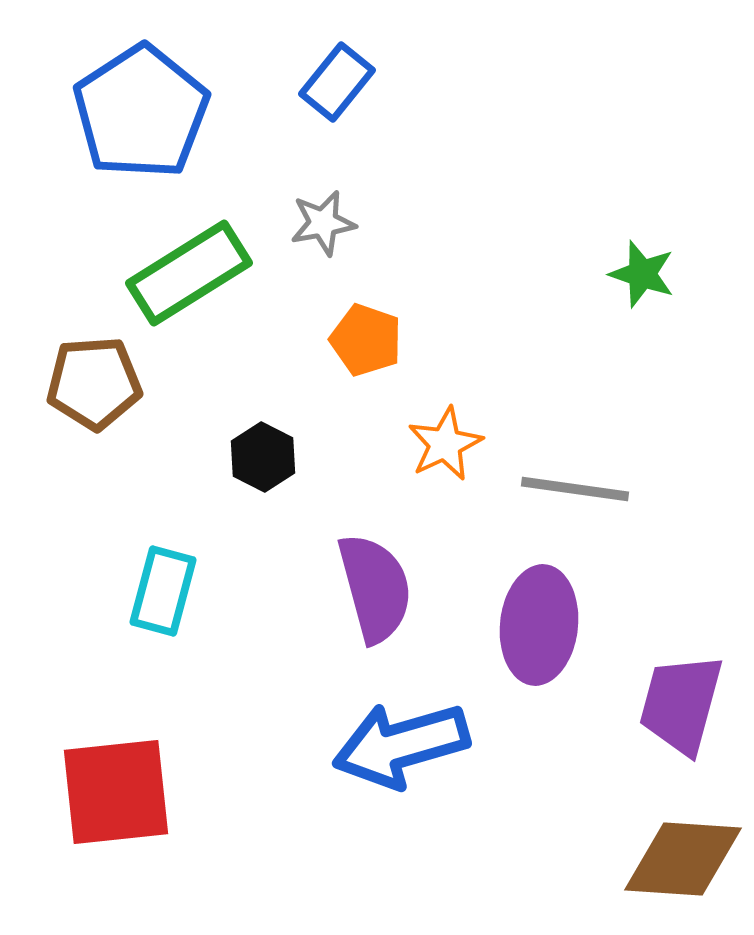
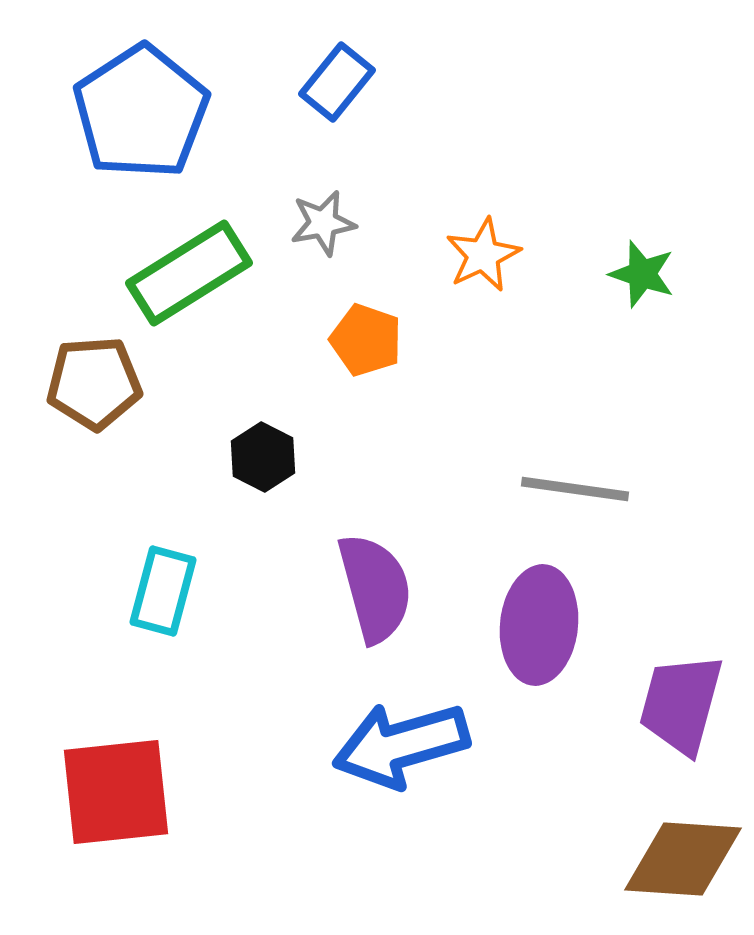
orange star: moved 38 px right, 189 px up
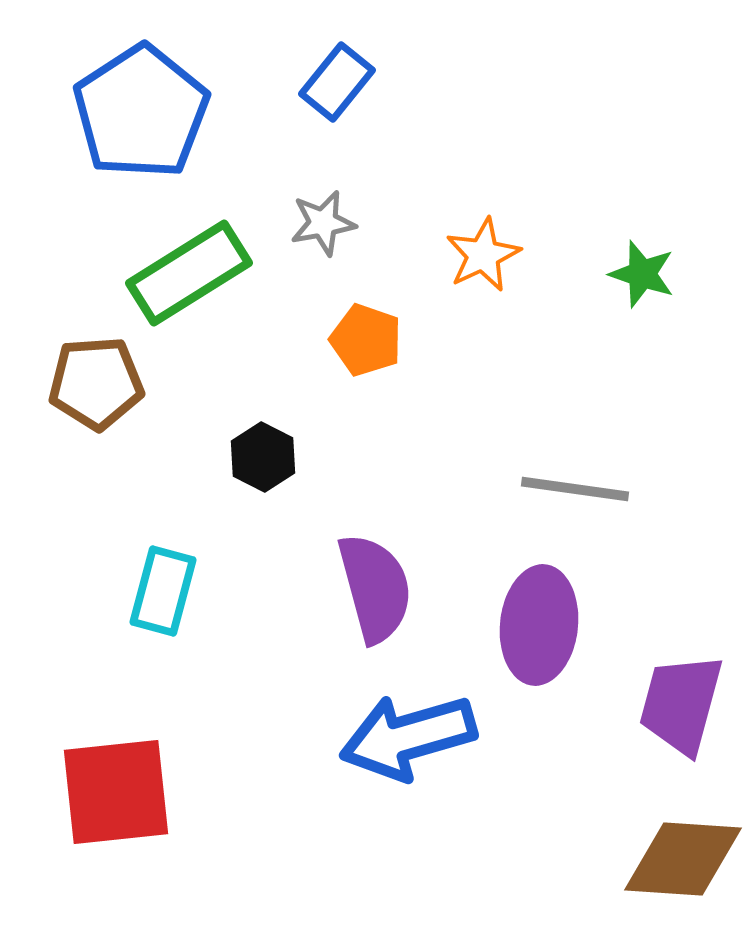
brown pentagon: moved 2 px right
blue arrow: moved 7 px right, 8 px up
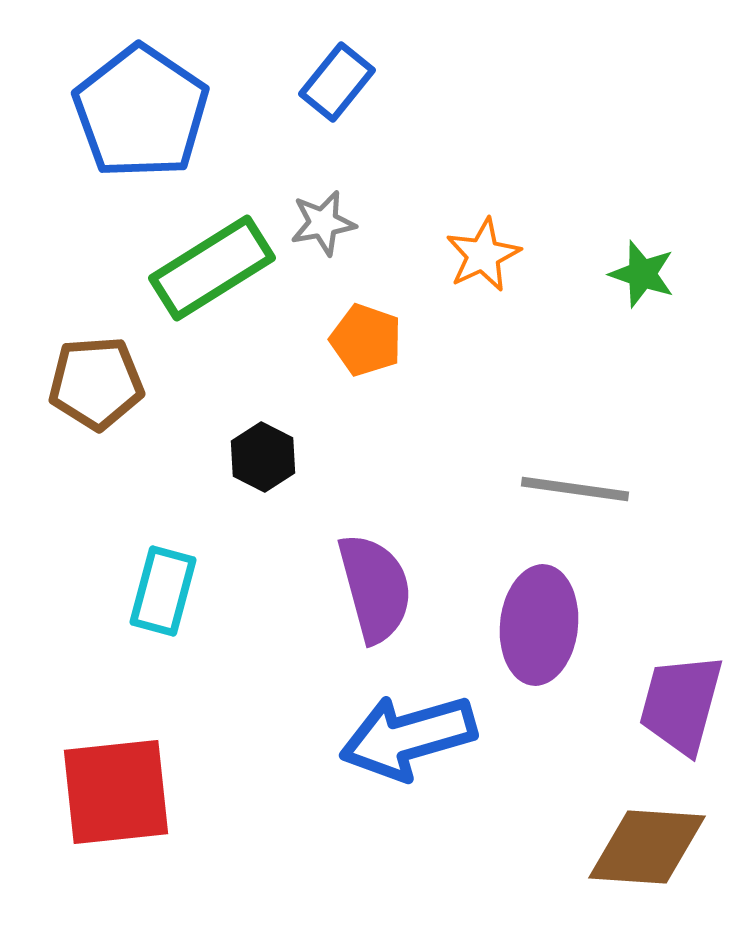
blue pentagon: rotated 5 degrees counterclockwise
green rectangle: moved 23 px right, 5 px up
brown diamond: moved 36 px left, 12 px up
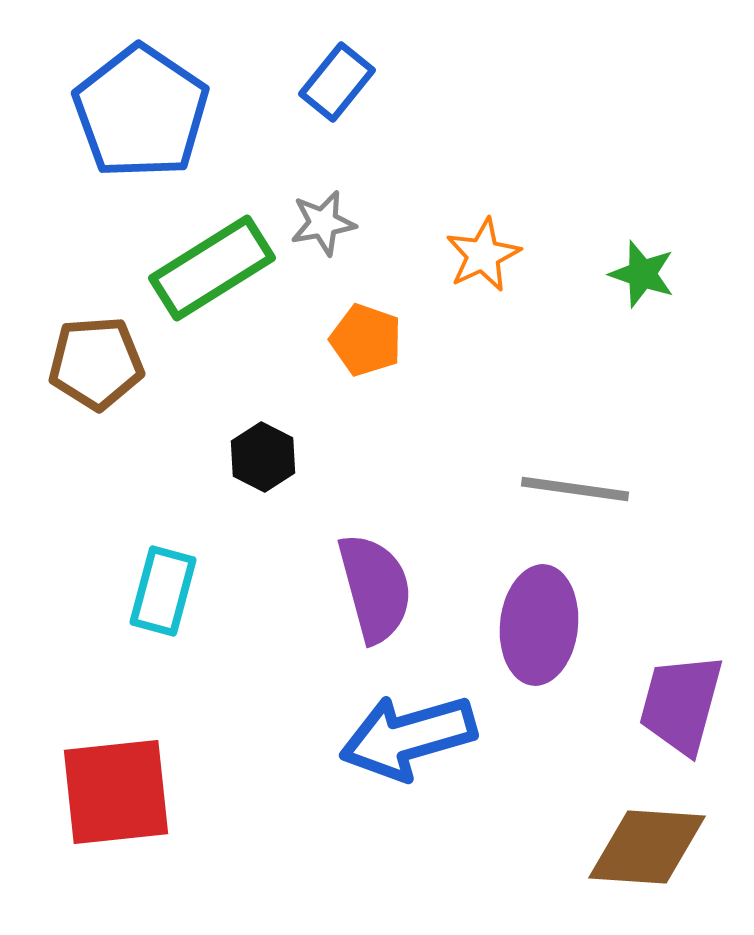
brown pentagon: moved 20 px up
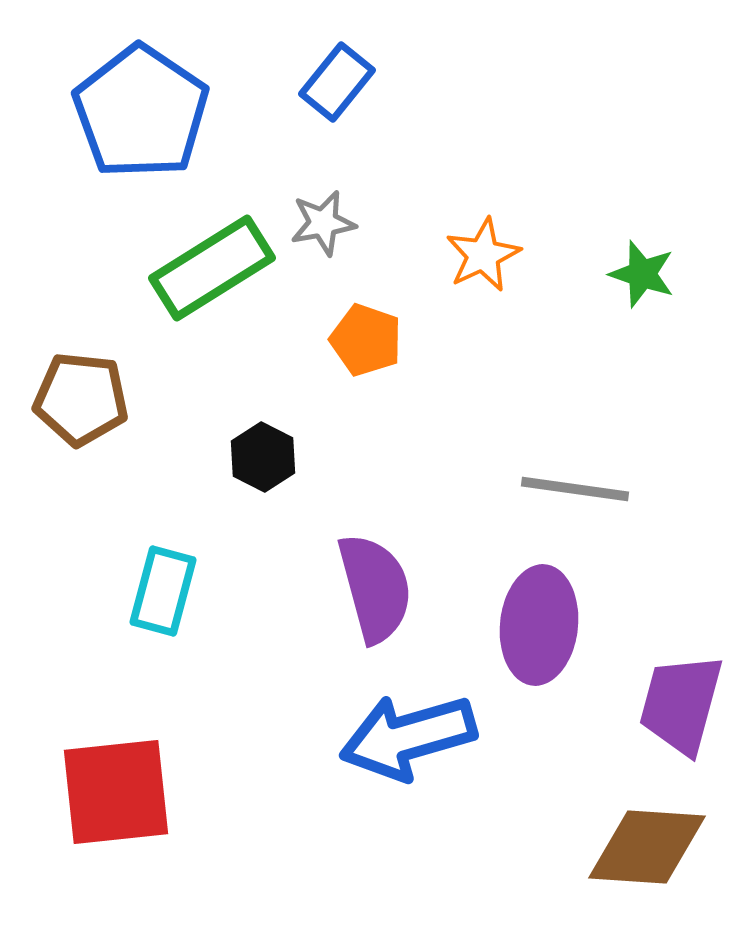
brown pentagon: moved 15 px left, 36 px down; rotated 10 degrees clockwise
